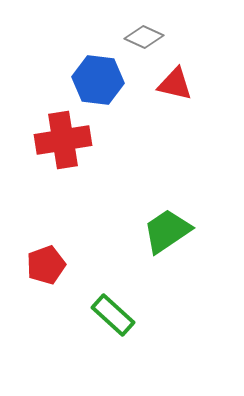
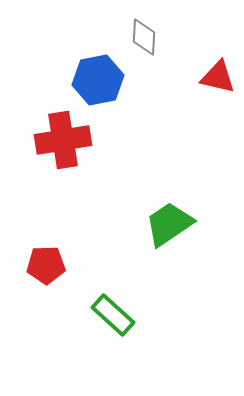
gray diamond: rotated 69 degrees clockwise
blue hexagon: rotated 18 degrees counterclockwise
red triangle: moved 43 px right, 7 px up
green trapezoid: moved 2 px right, 7 px up
red pentagon: rotated 18 degrees clockwise
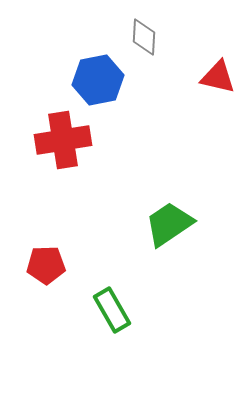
green rectangle: moved 1 px left, 5 px up; rotated 18 degrees clockwise
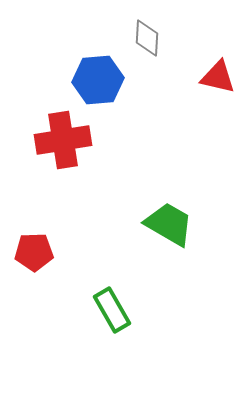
gray diamond: moved 3 px right, 1 px down
blue hexagon: rotated 6 degrees clockwise
green trapezoid: rotated 64 degrees clockwise
red pentagon: moved 12 px left, 13 px up
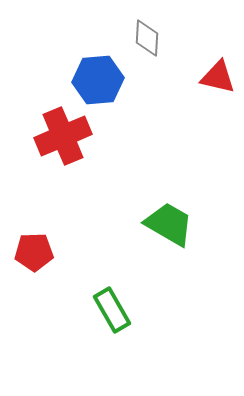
red cross: moved 4 px up; rotated 14 degrees counterclockwise
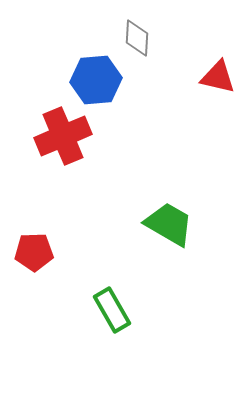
gray diamond: moved 10 px left
blue hexagon: moved 2 px left
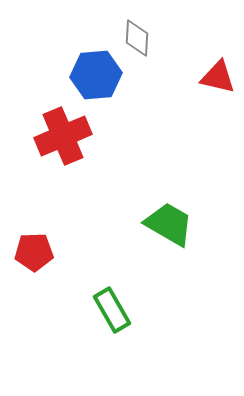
blue hexagon: moved 5 px up
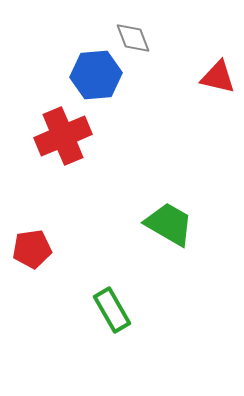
gray diamond: moved 4 px left; rotated 24 degrees counterclockwise
red pentagon: moved 2 px left, 3 px up; rotated 6 degrees counterclockwise
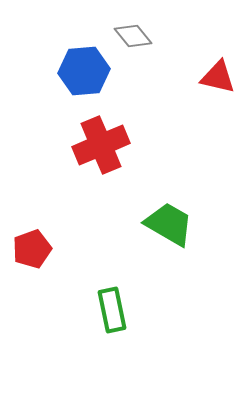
gray diamond: moved 2 px up; rotated 18 degrees counterclockwise
blue hexagon: moved 12 px left, 4 px up
red cross: moved 38 px right, 9 px down
red pentagon: rotated 12 degrees counterclockwise
green rectangle: rotated 18 degrees clockwise
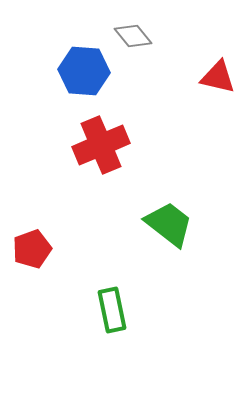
blue hexagon: rotated 9 degrees clockwise
green trapezoid: rotated 8 degrees clockwise
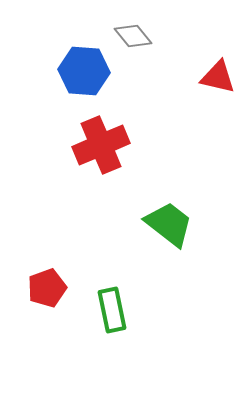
red pentagon: moved 15 px right, 39 px down
